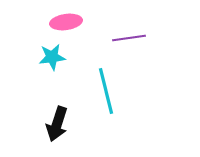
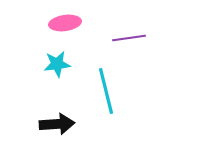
pink ellipse: moved 1 px left, 1 px down
cyan star: moved 5 px right, 7 px down
black arrow: rotated 112 degrees counterclockwise
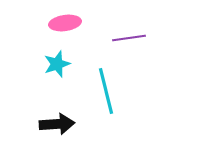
cyan star: rotated 12 degrees counterclockwise
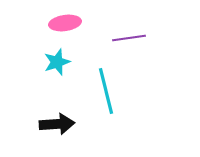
cyan star: moved 2 px up
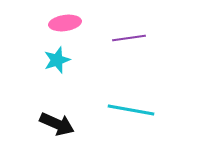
cyan star: moved 2 px up
cyan line: moved 25 px right, 19 px down; rotated 66 degrees counterclockwise
black arrow: rotated 28 degrees clockwise
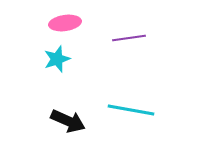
cyan star: moved 1 px up
black arrow: moved 11 px right, 3 px up
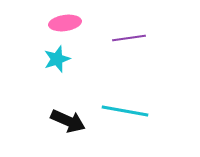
cyan line: moved 6 px left, 1 px down
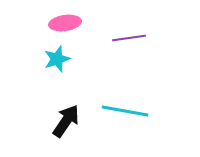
black arrow: moved 2 px left; rotated 80 degrees counterclockwise
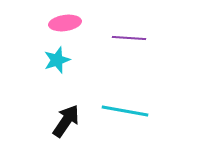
purple line: rotated 12 degrees clockwise
cyan star: moved 1 px down
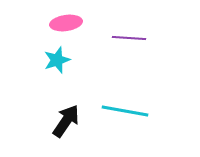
pink ellipse: moved 1 px right
